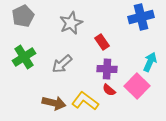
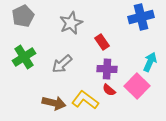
yellow L-shape: moved 1 px up
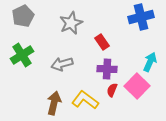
green cross: moved 2 px left, 2 px up
gray arrow: rotated 25 degrees clockwise
red semicircle: moved 3 px right; rotated 72 degrees clockwise
brown arrow: rotated 90 degrees counterclockwise
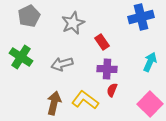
gray pentagon: moved 6 px right
gray star: moved 2 px right
green cross: moved 1 px left, 2 px down; rotated 25 degrees counterclockwise
pink square: moved 13 px right, 18 px down
